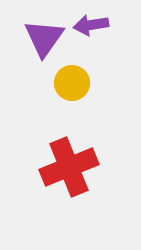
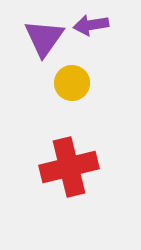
red cross: rotated 8 degrees clockwise
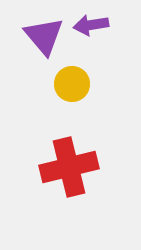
purple triangle: moved 2 px up; rotated 15 degrees counterclockwise
yellow circle: moved 1 px down
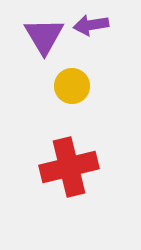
purple triangle: rotated 9 degrees clockwise
yellow circle: moved 2 px down
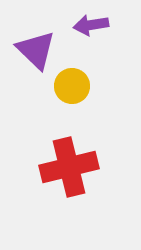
purple triangle: moved 8 px left, 14 px down; rotated 15 degrees counterclockwise
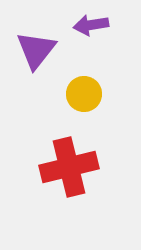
purple triangle: rotated 24 degrees clockwise
yellow circle: moved 12 px right, 8 px down
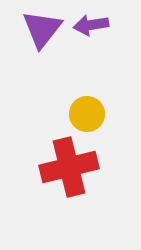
purple triangle: moved 6 px right, 21 px up
yellow circle: moved 3 px right, 20 px down
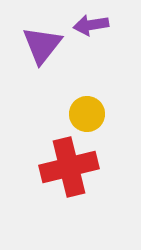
purple triangle: moved 16 px down
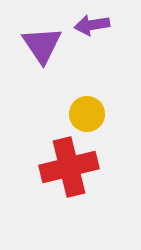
purple arrow: moved 1 px right
purple triangle: rotated 12 degrees counterclockwise
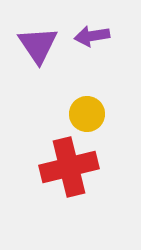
purple arrow: moved 11 px down
purple triangle: moved 4 px left
